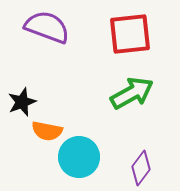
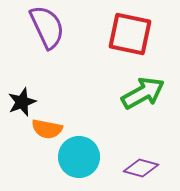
purple semicircle: rotated 45 degrees clockwise
red square: rotated 18 degrees clockwise
green arrow: moved 11 px right
orange semicircle: moved 2 px up
purple diamond: rotated 68 degrees clockwise
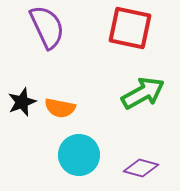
red square: moved 6 px up
orange semicircle: moved 13 px right, 21 px up
cyan circle: moved 2 px up
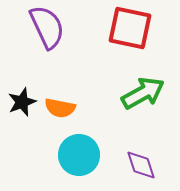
purple diamond: moved 3 px up; rotated 56 degrees clockwise
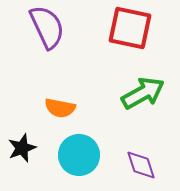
black star: moved 46 px down
